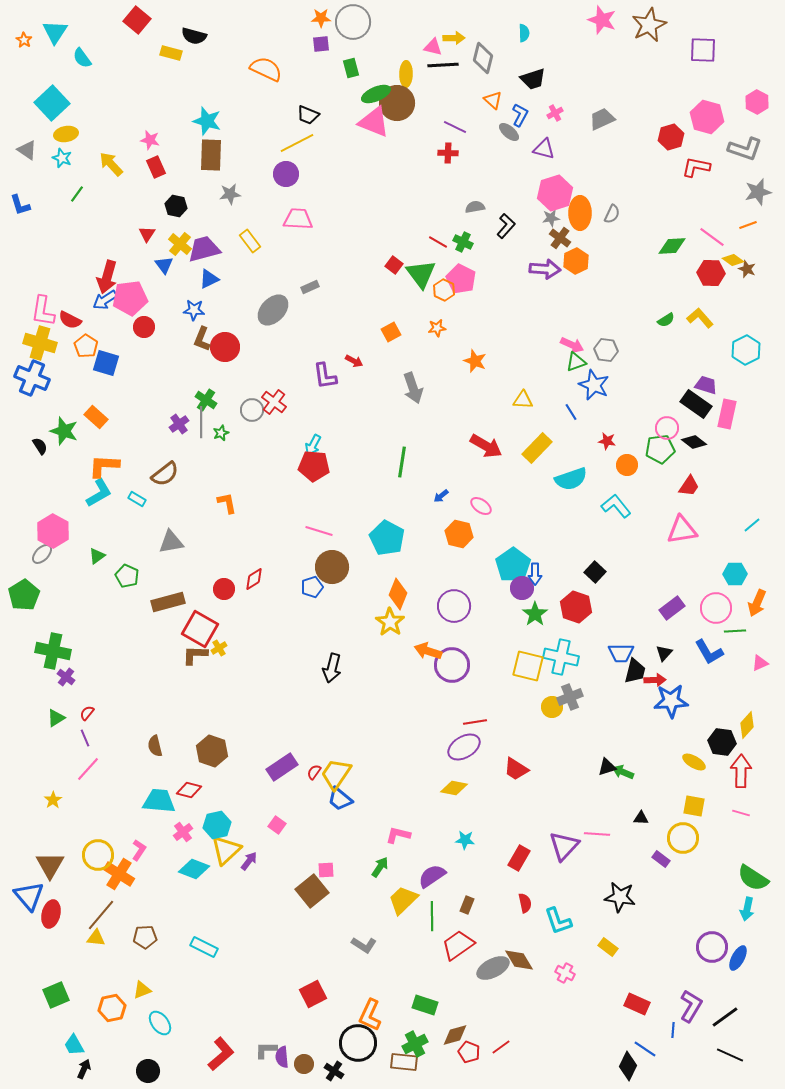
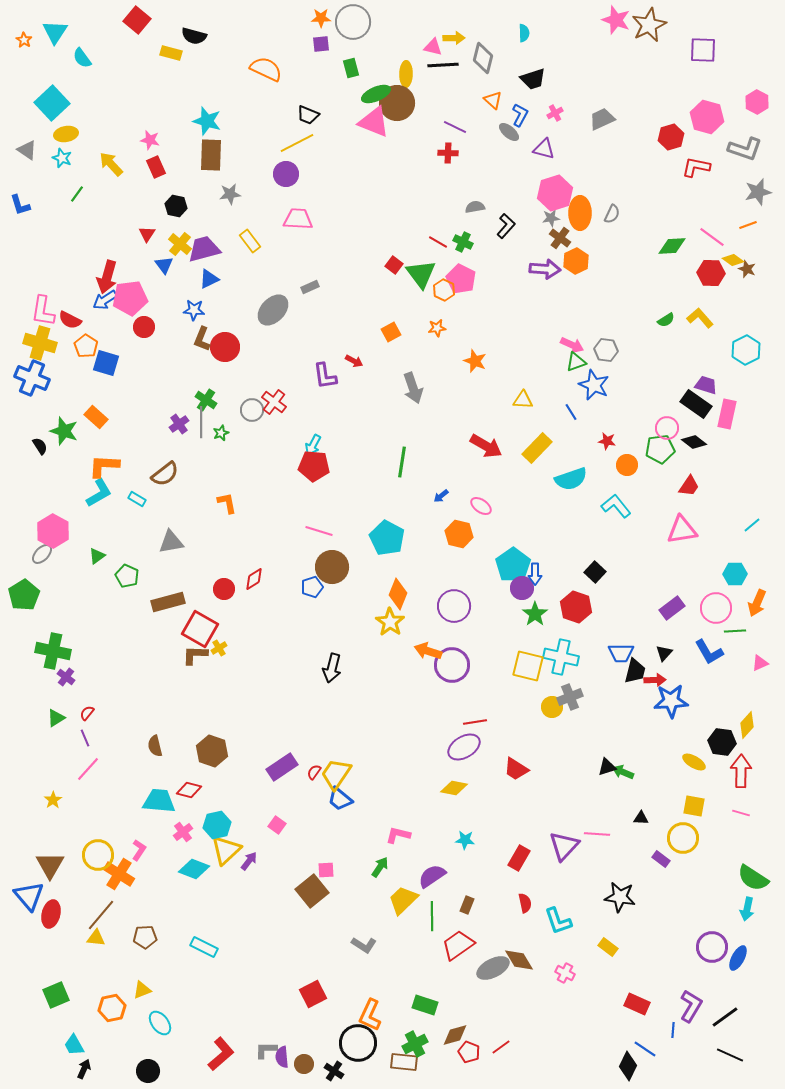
pink star at (602, 20): moved 14 px right
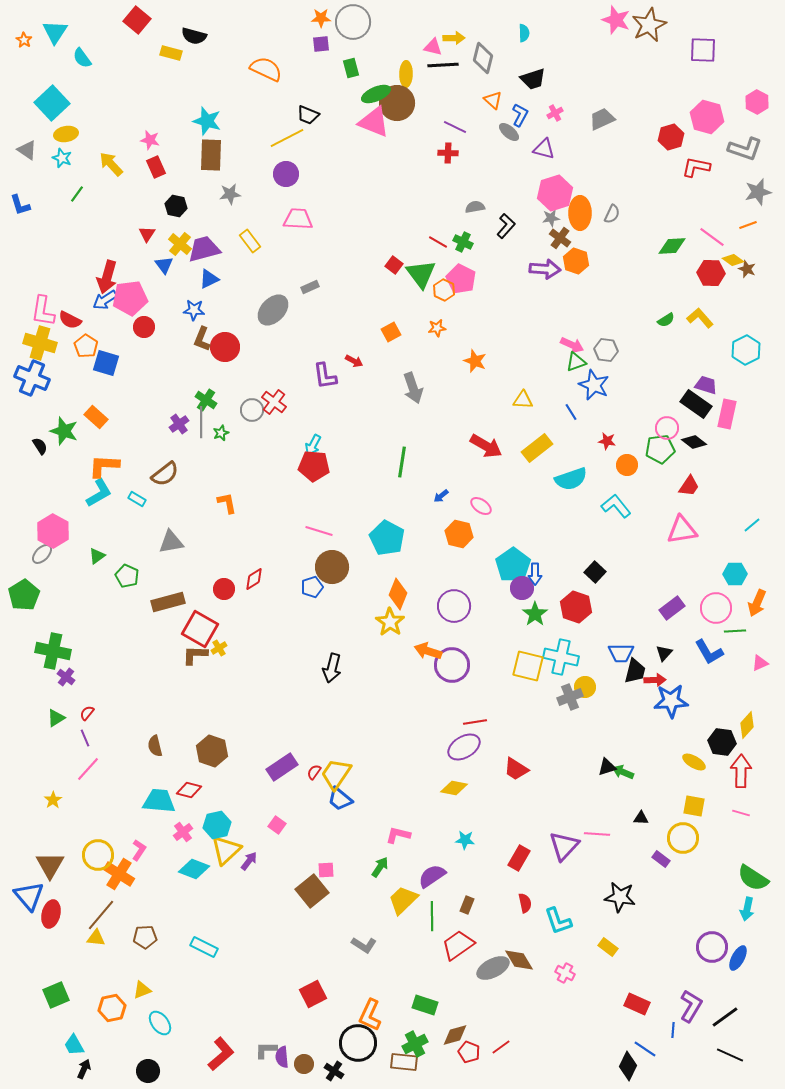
yellow line at (297, 143): moved 10 px left, 5 px up
orange hexagon at (576, 261): rotated 15 degrees counterclockwise
yellow rectangle at (537, 448): rotated 8 degrees clockwise
yellow circle at (552, 707): moved 33 px right, 20 px up
